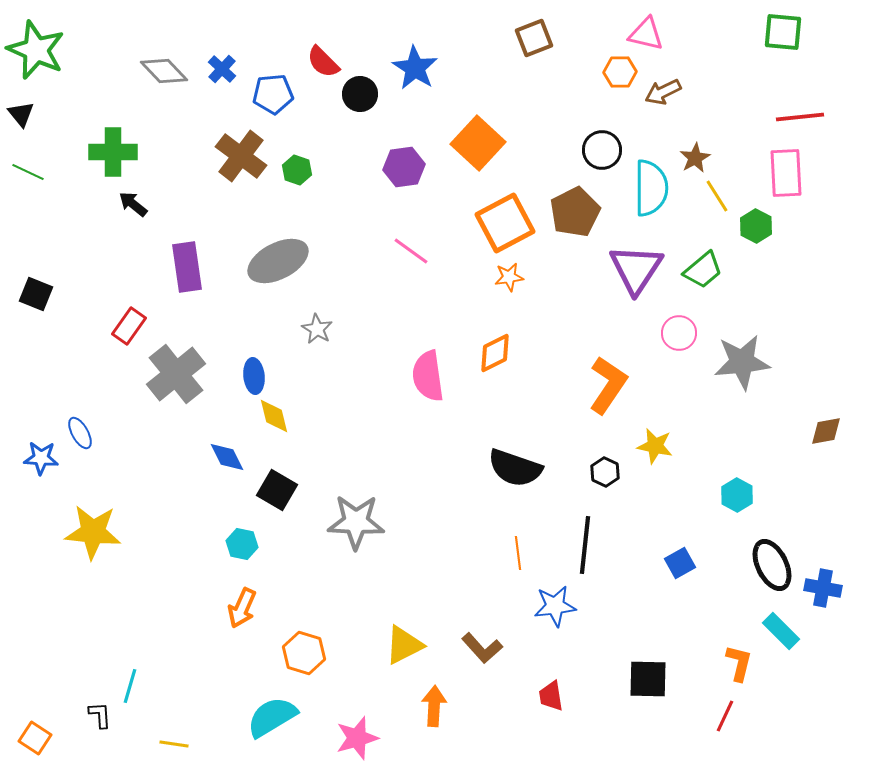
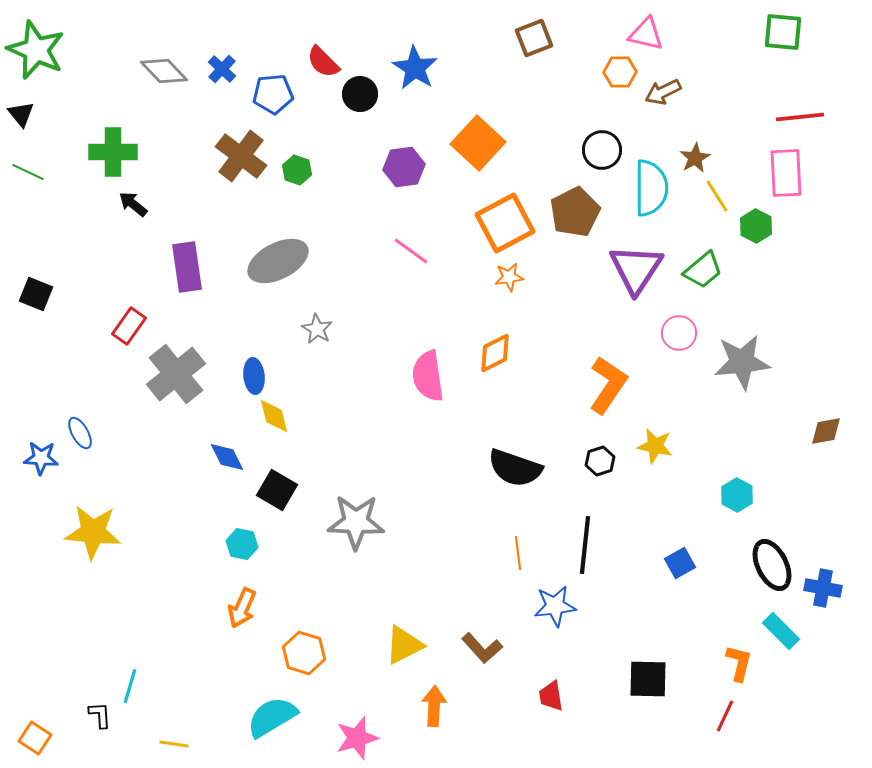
black hexagon at (605, 472): moved 5 px left, 11 px up; rotated 16 degrees clockwise
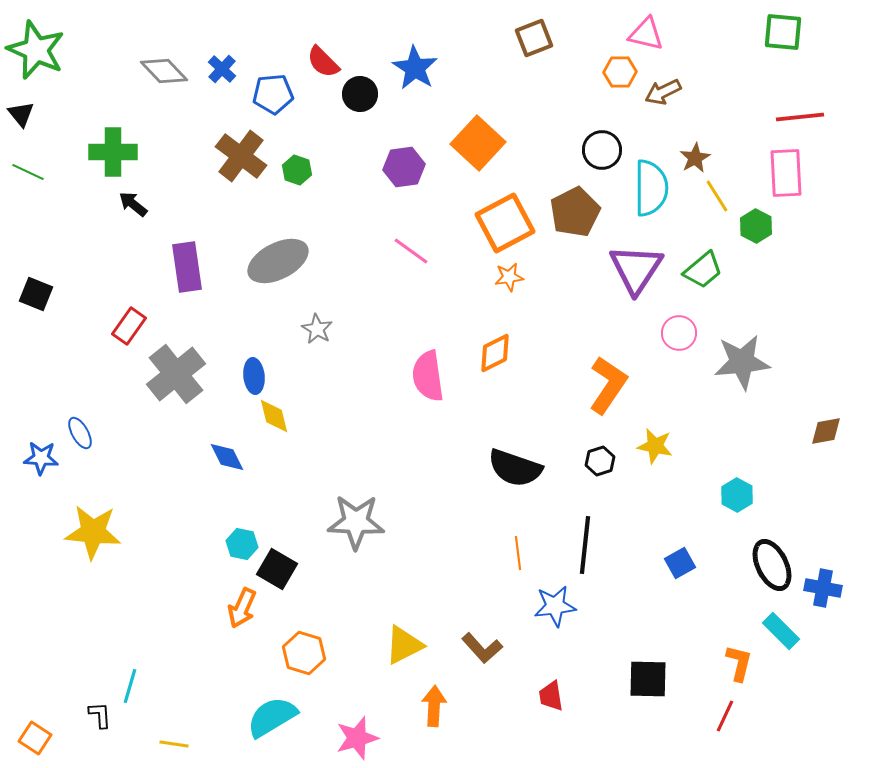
black square at (277, 490): moved 79 px down
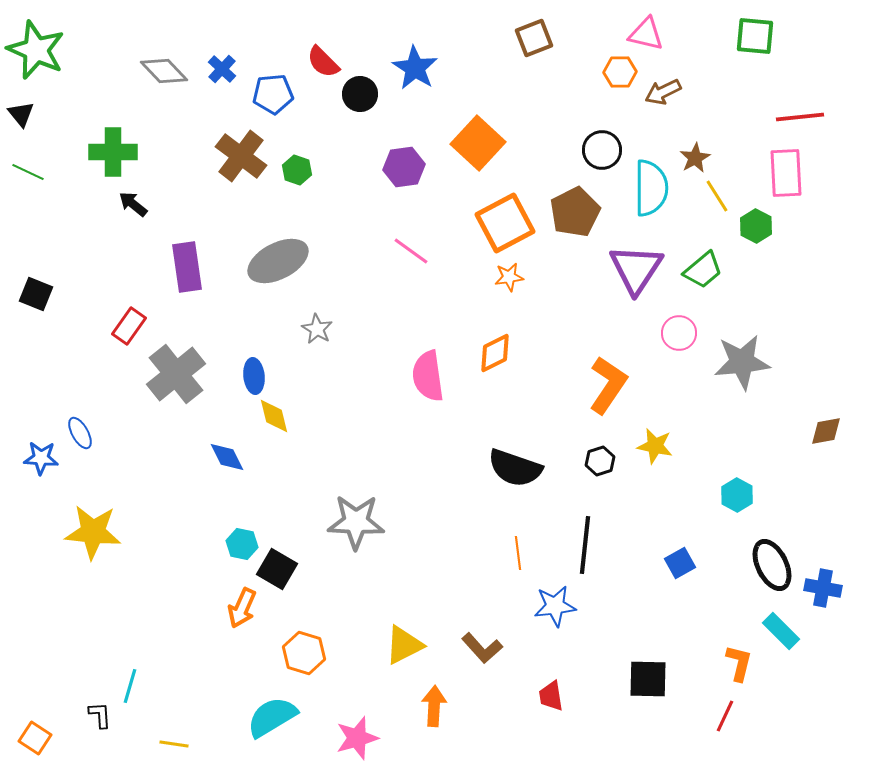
green square at (783, 32): moved 28 px left, 4 px down
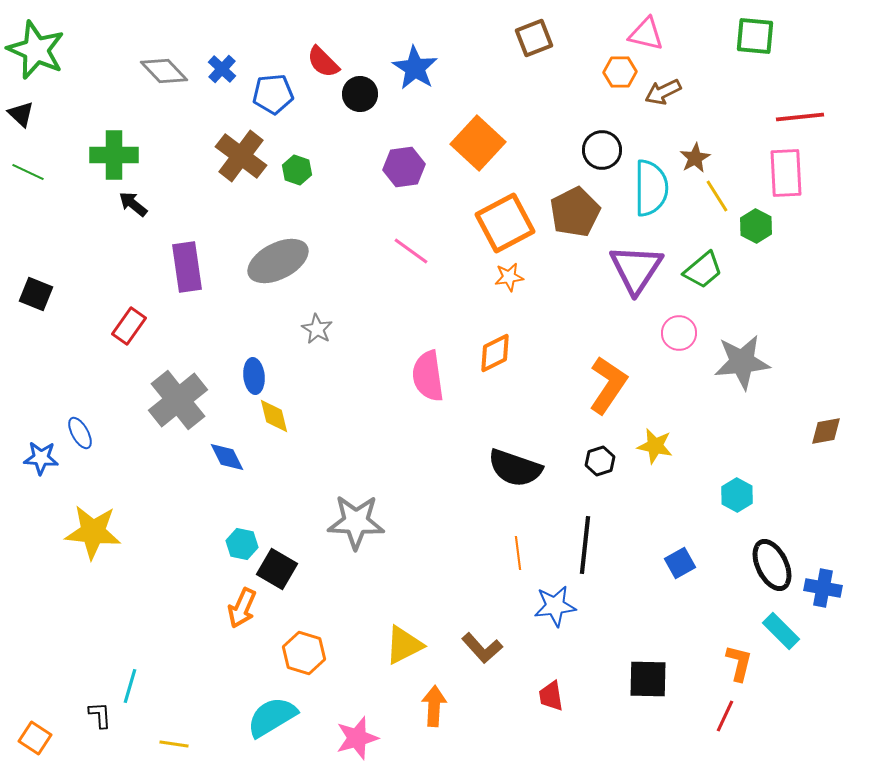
black triangle at (21, 114): rotated 8 degrees counterclockwise
green cross at (113, 152): moved 1 px right, 3 px down
gray cross at (176, 374): moved 2 px right, 26 px down
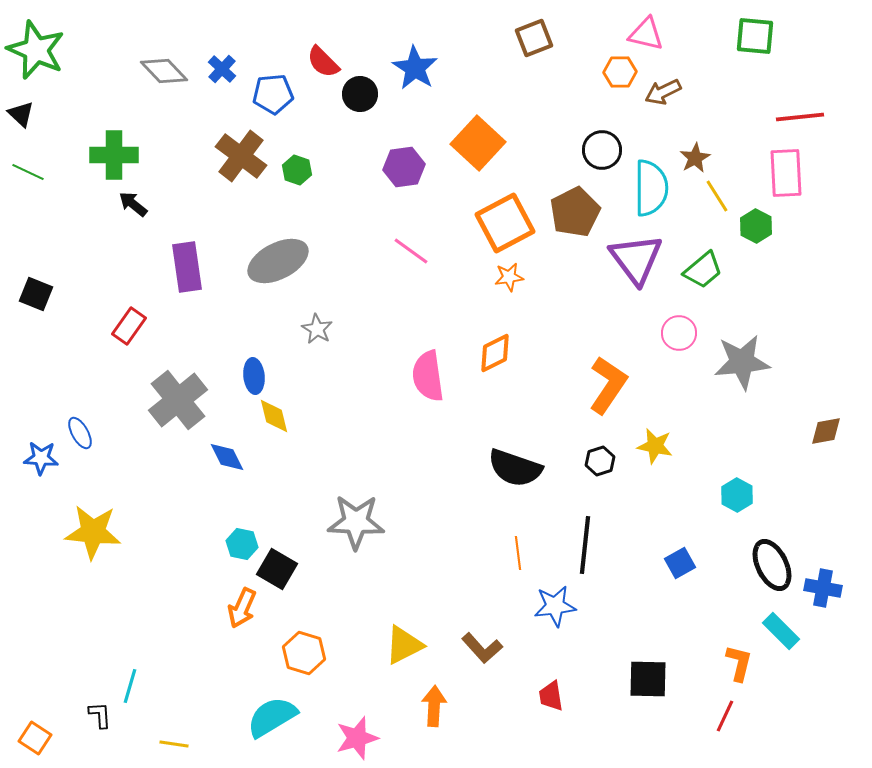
purple triangle at (636, 269): moved 10 px up; rotated 10 degrees counterclockwise
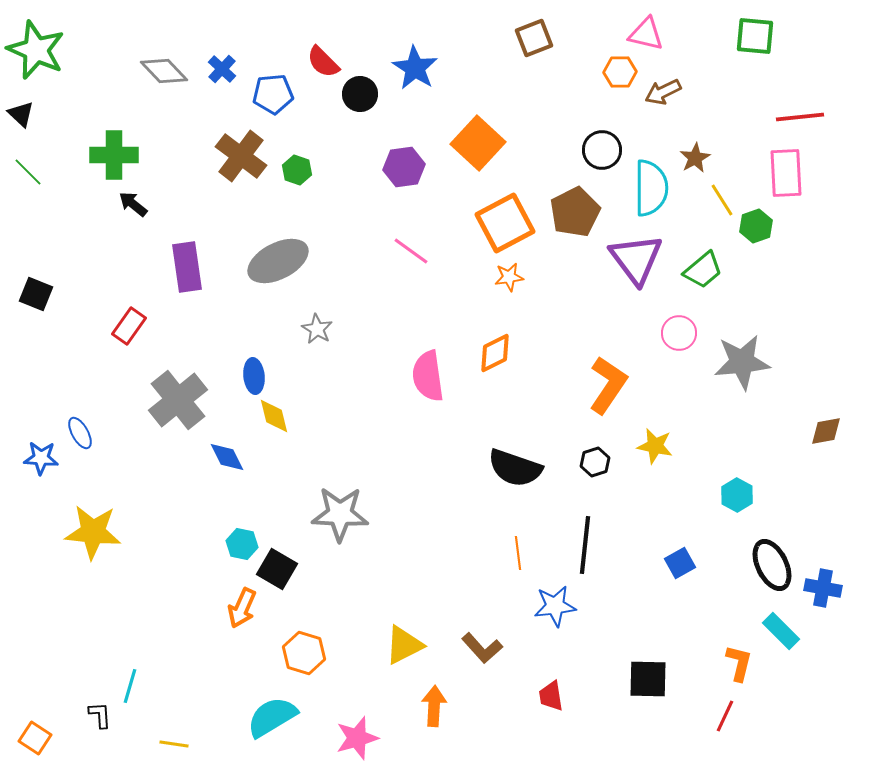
green line at (28, 172): rotated 20 degrees clockwise
yellow line at (717, 196): moved 5 px right, 4 px down
green hexagon at (756, 226): rotated 12 degrees clockwise
black hexagon at (600, 461): moved 5 px left, 1 px down
gray star at (356, 522): moved 16 px left, 8 px up
